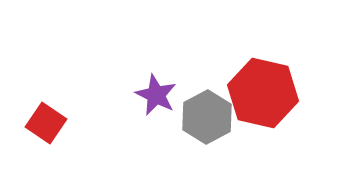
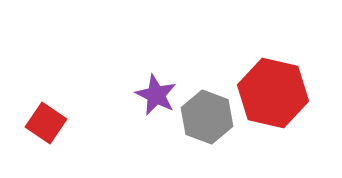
red hexagon: moved 10 px right
gray hexagon: rotated 12 degrees counterclockwise
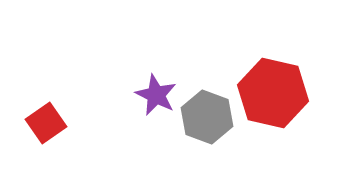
red square: rotated 21 degrees clockwise
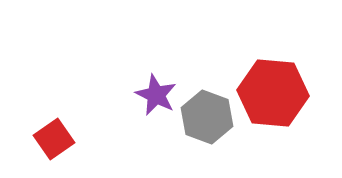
red hexagon: rotated 8 degrees counterclockwise
red square: moved 8 px right, 16 px down
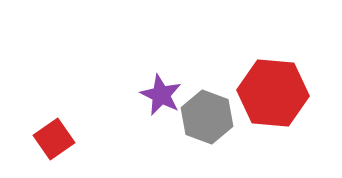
purple star: moved 5 px right
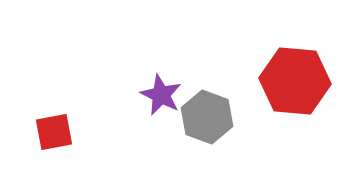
red hexagon: moved 22 px right, 12 px up
red square: moved 7 px up; rotated 24 degrees clockwise
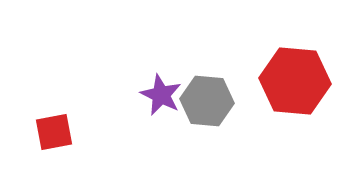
gray hexagon: moved 16 px up; rotated 15 degrees counterclockwise
